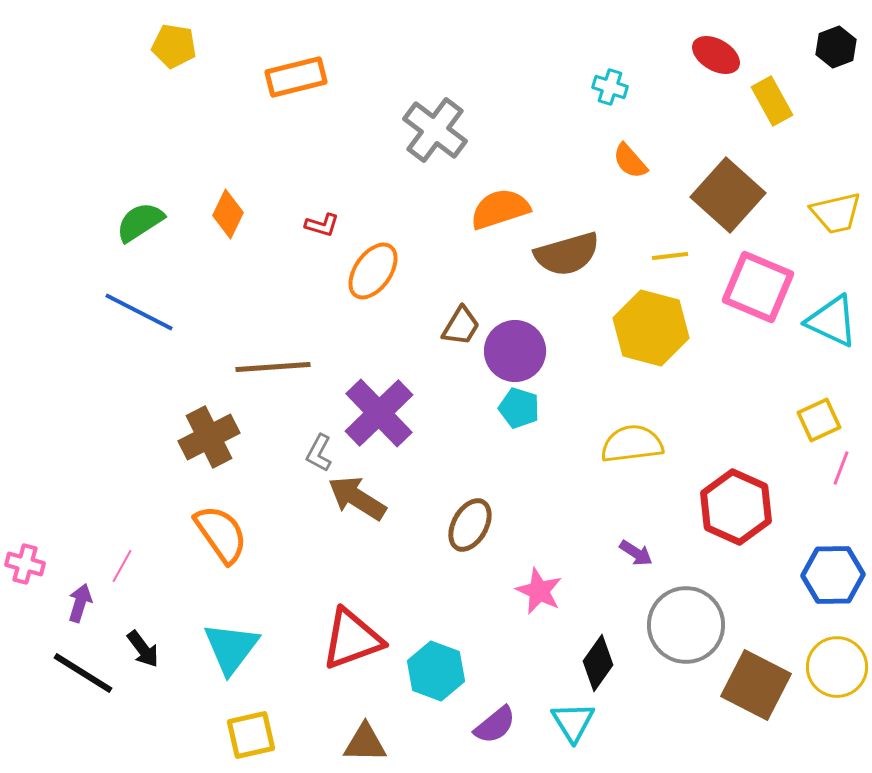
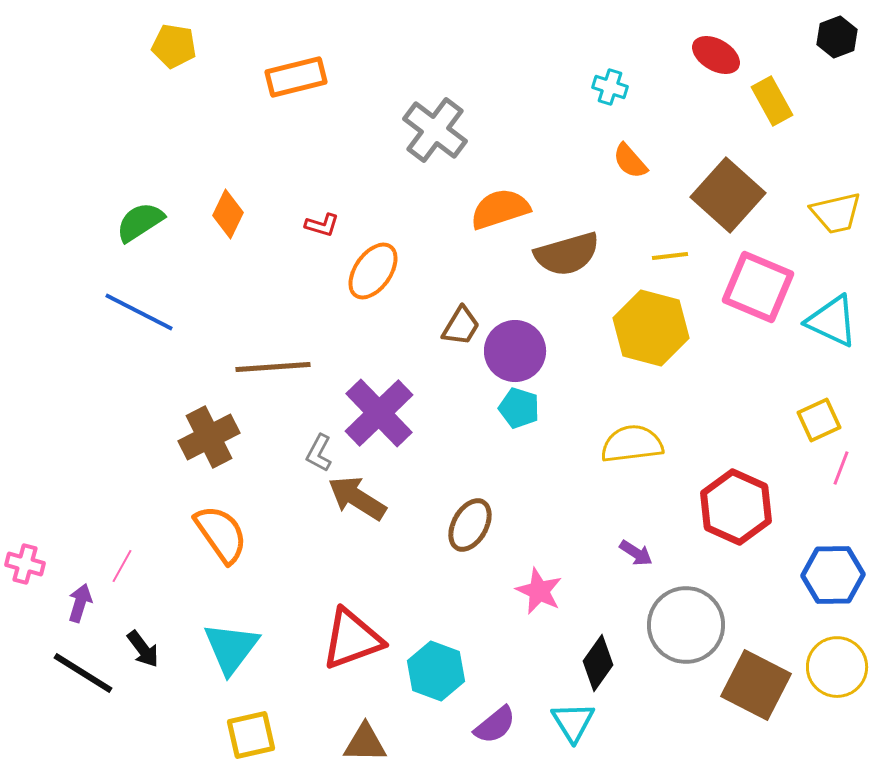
black hexagon at (836, 47): moved 1 px right, 10 px up
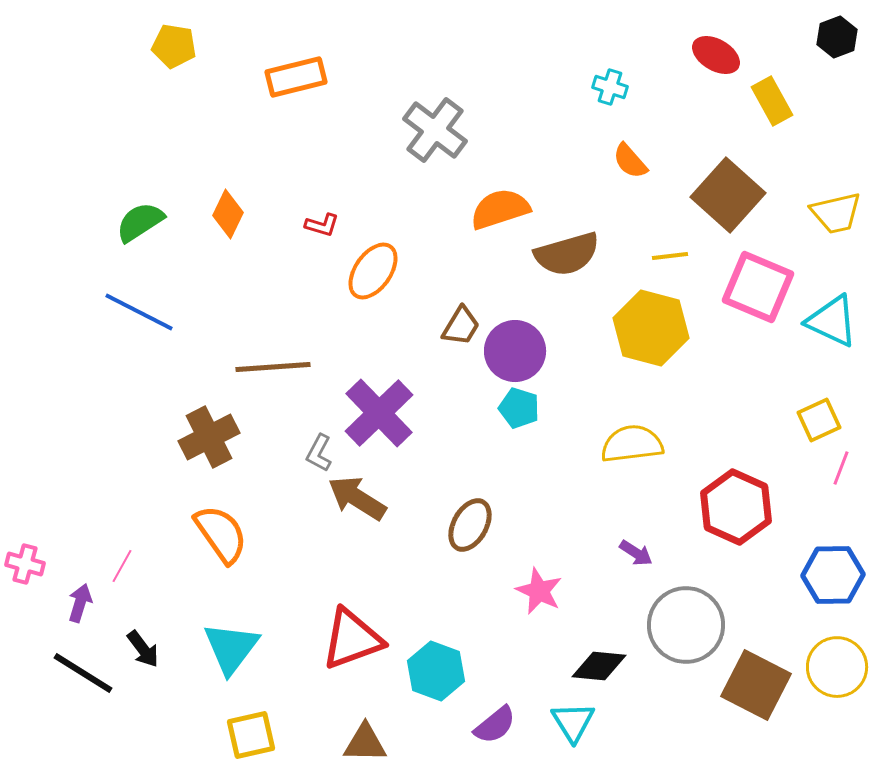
black diamond at (598, 663): moved 1 px right, 3 px down; rotated 60 degrees clockwise
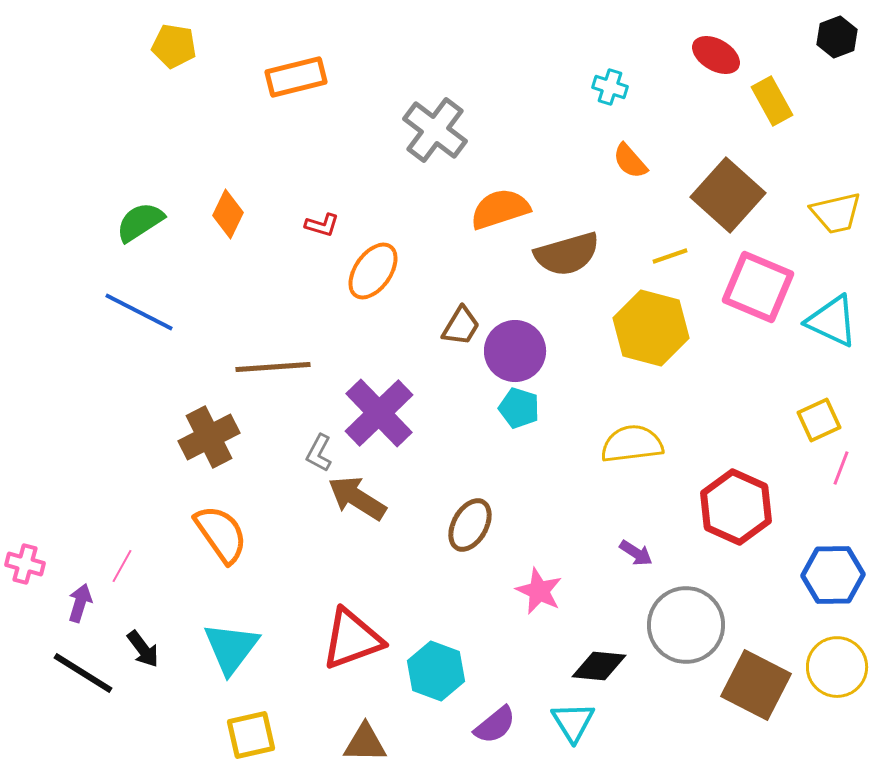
yellow line at (670, 256): rotated 12 degrees counterclockwise
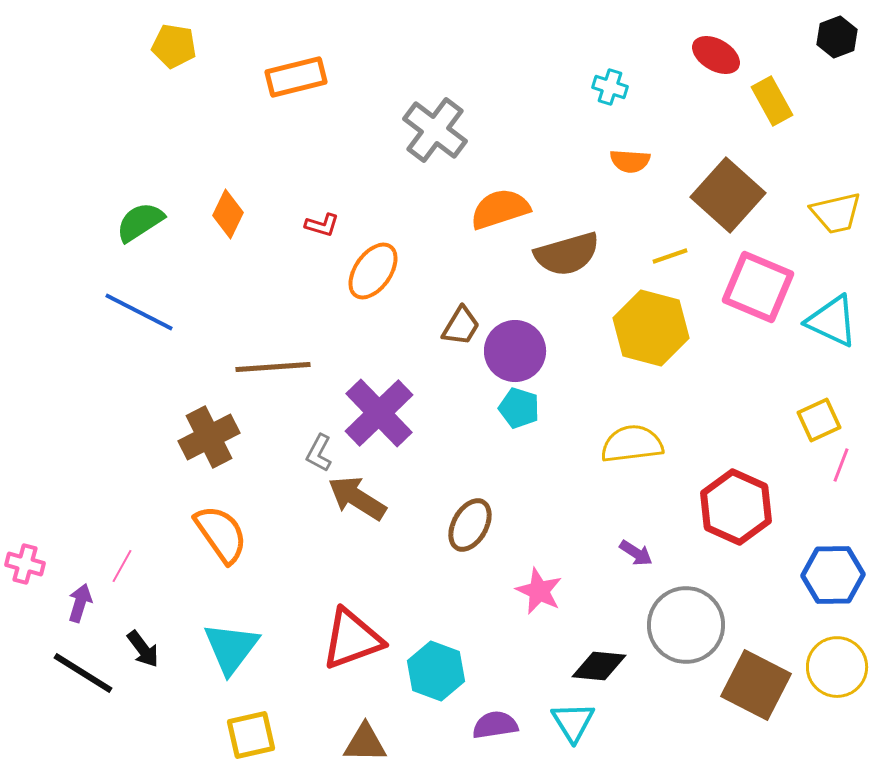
orange semicircle at (630, 161): rotated 45 degrees counterclockwise
pink line at (841, 468): moved 3 px up
purple semicircle at (495, 725): rotated 150 degrees counterclockwise
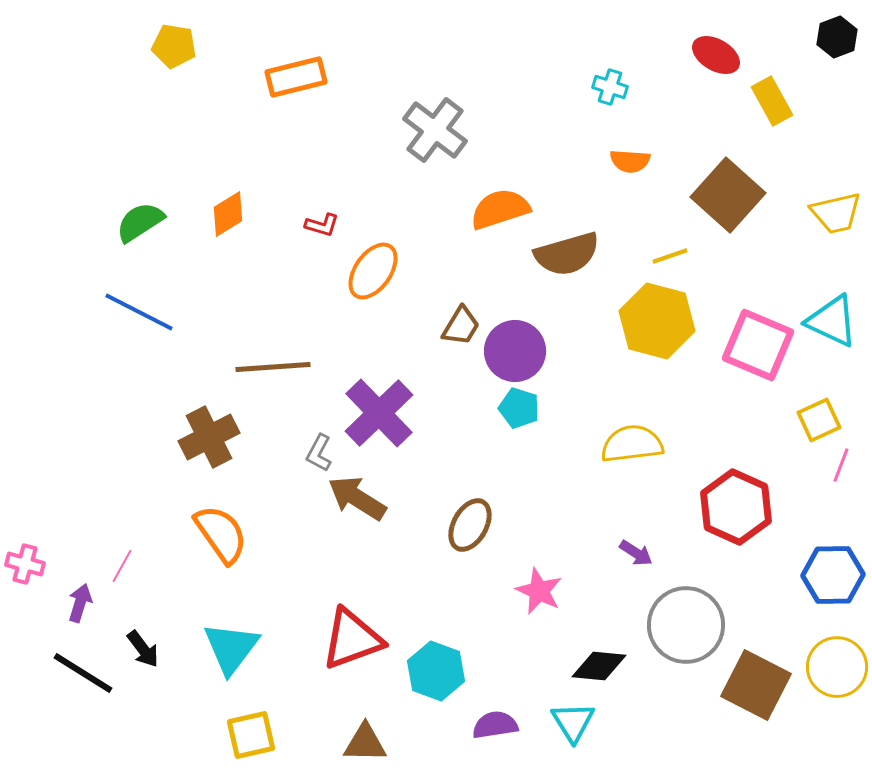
orange diamond at (228, 214): rotated 33 degrees clockwise
pink square at (758, 287): moved 58 px down
yellow hexagon at (651, 328): moved 6 px right, 7 px up
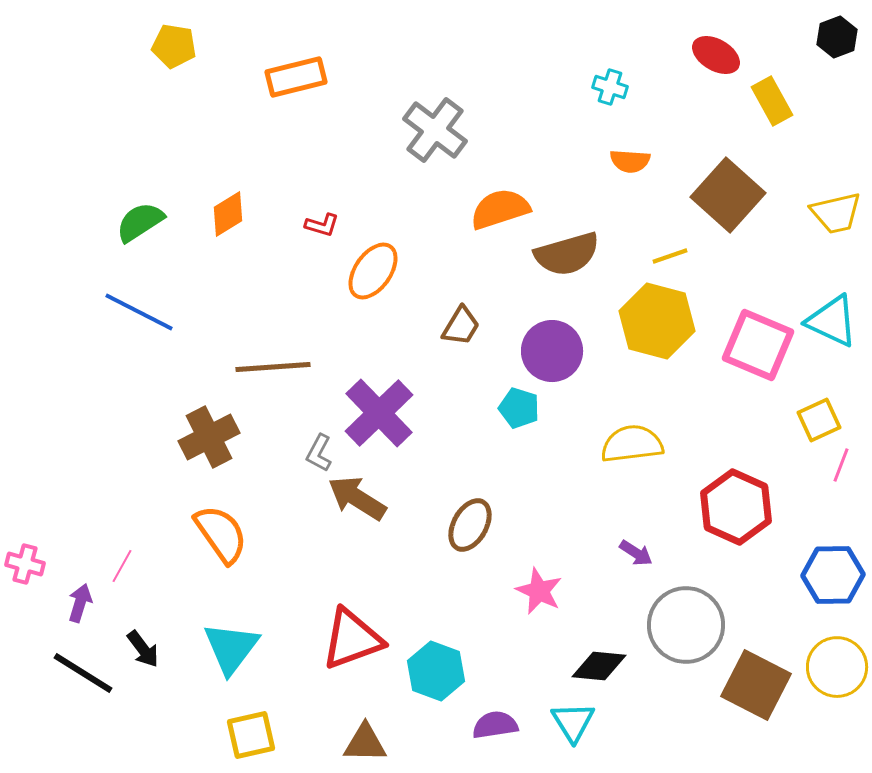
purple circle at (515, 351): moved 37 px right
